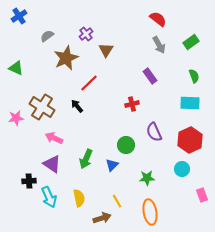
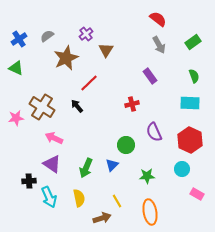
blue cross: moved 23 px down
green rectangle: moved 2 px right
red hexagon: rotated 10 degrees counterclockwise
green arrow: moved 9 px down
green star: moved 2 px up
pink rectangle: moved 5 px left, 1 px up; rotated 40 degrees counterclockwise
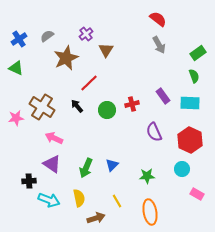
green rectangle: moved 5 px right, 11 px down
purple rectangle: moved 13 px right, 20 px down
green circle: moved 19 px left, 35 px up
cyan arrow: moved 3 px down; rotated 45 degrees counterclockwise
brown arrow: moved 6 px left
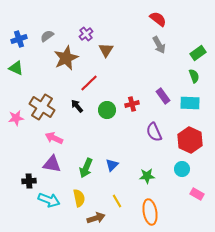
blue cross: rotated 14 degrees clockwise
purple triangle: rotated 24 degrees counterclockwise
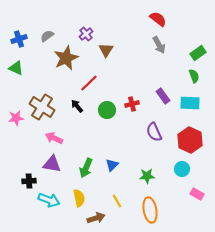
orange ellipse: moved 2 px up
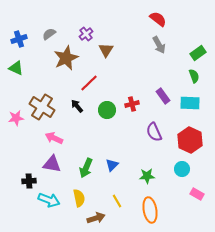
gray semicircle: moved 2 px right, 2 px up
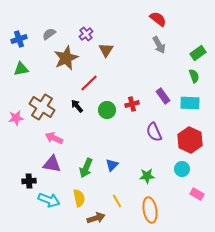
green triangle: moved 5 px right, 1 px down; rotated 35 degrees counterclockwise
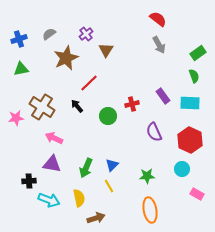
green circle: moved 1 px right, 6 px down
yellow line: moved 8 px left, 15 px up
